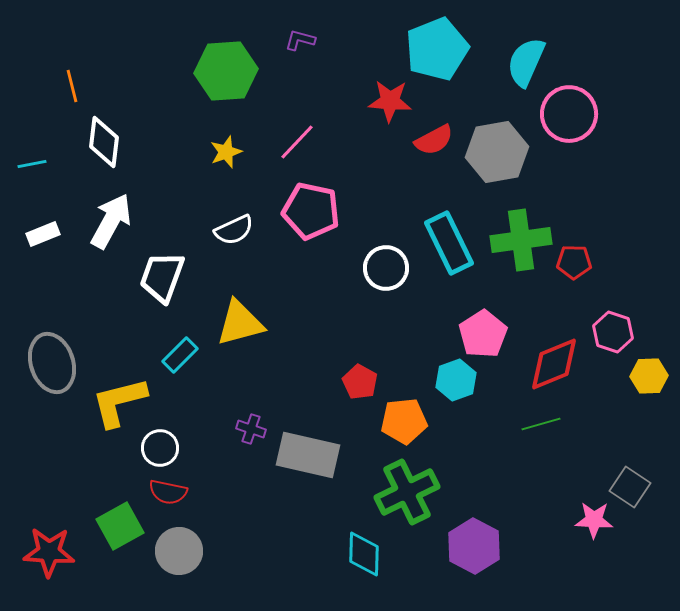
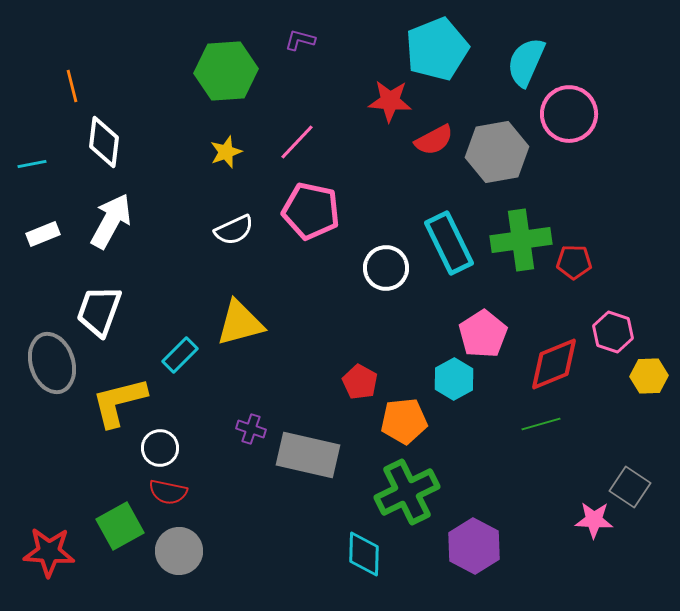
white trapezoid at (162, 277): moved 63 px left, 34 px down
cyan hexagon at (456, 380): moved 2 px left, 1 px up; rotated 9 degrees counterclockwise
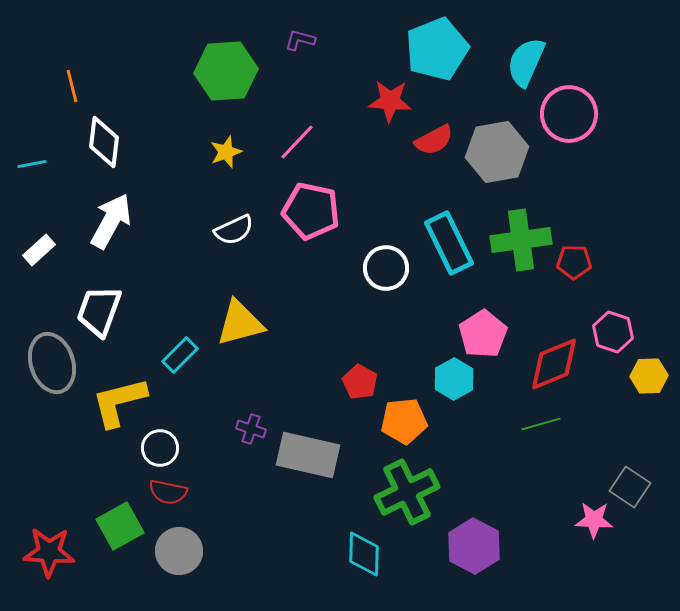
white rectangle at (43, 234): moved 4 px left, 16 px down; rotated 20 degrees counterclockwise
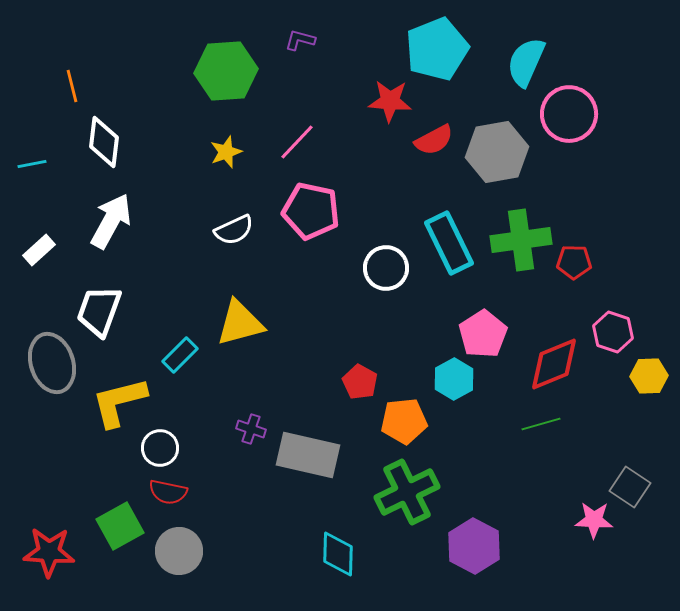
cyan diamond at (364, 554): moved 26 px left
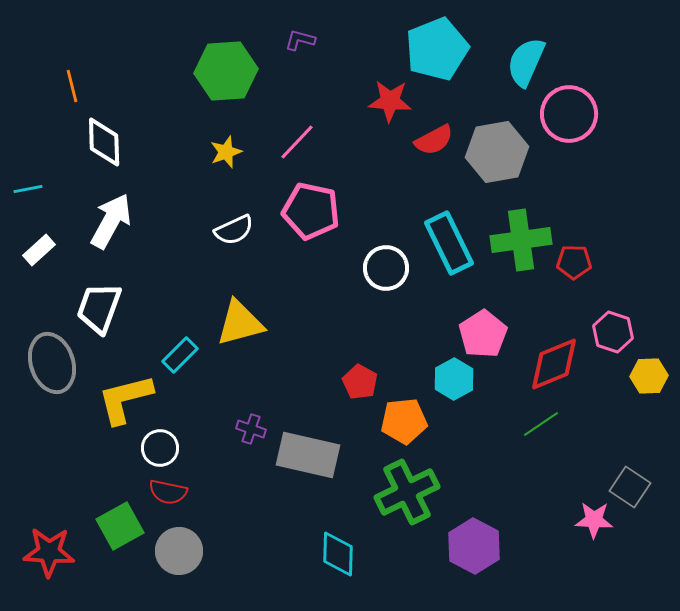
white diamond at (104, 142): rotated 9 degrees counterclockwise
cyan line at (32, 164): moved 4 px left, 25 px down
white trapezoid at (99, 311): moved 3 px up
yellow L-shape at (119, 402): moved 6 px right, 3 px up
green line at (541, 424): rotated 18 degrees counterclockwise
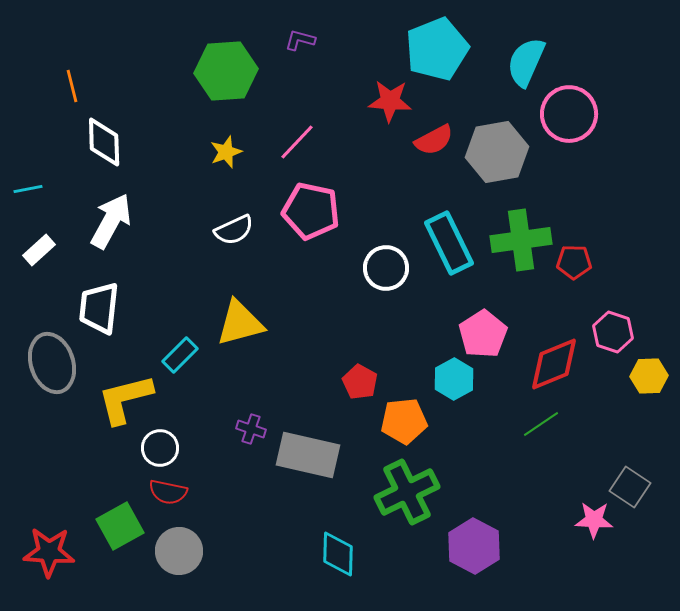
white trapezoid at (99, 308): rotated 14 degrees counterclockwise
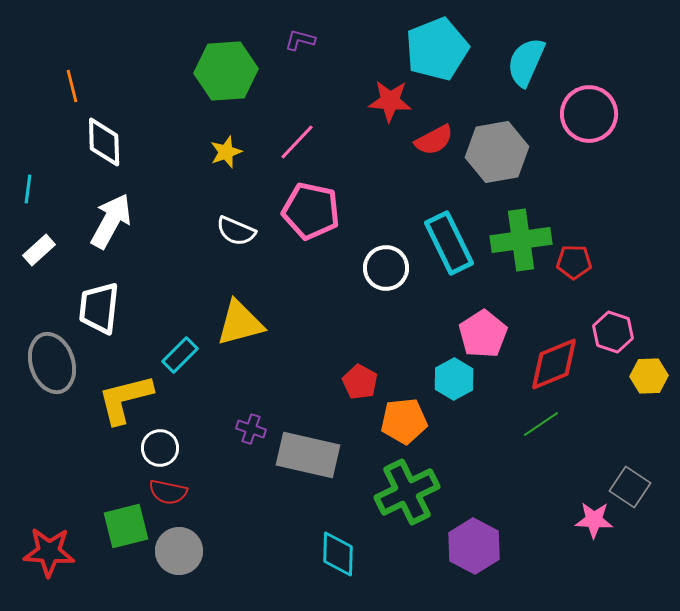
pink circle at (569, 114): moved 20 px right
cyan line at (28, 189): rotated 72 degrees counterclockwise
white semicircle at (234, 230): moved 2 px right, 1 px down; rotated 48 degrees clockwise
green square at (120, 526): moved 6 px right; rotated 15 degrees clockwise
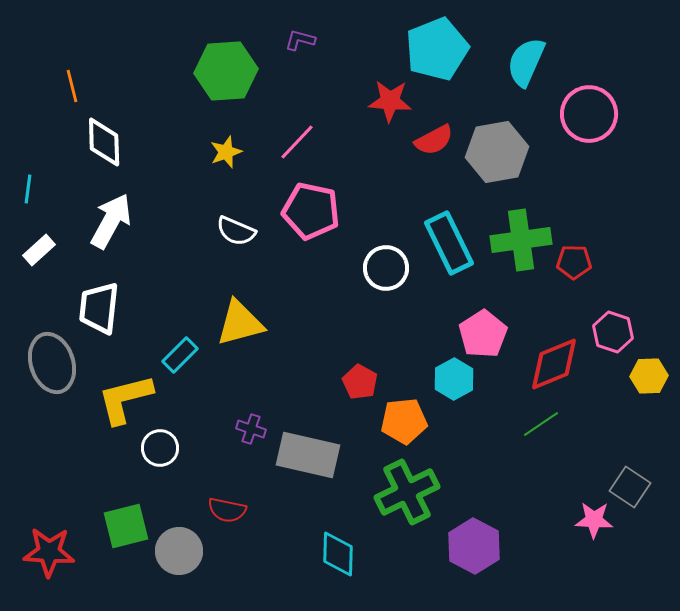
red semicircle at (168, 492): moved 59 px right, 18 px down
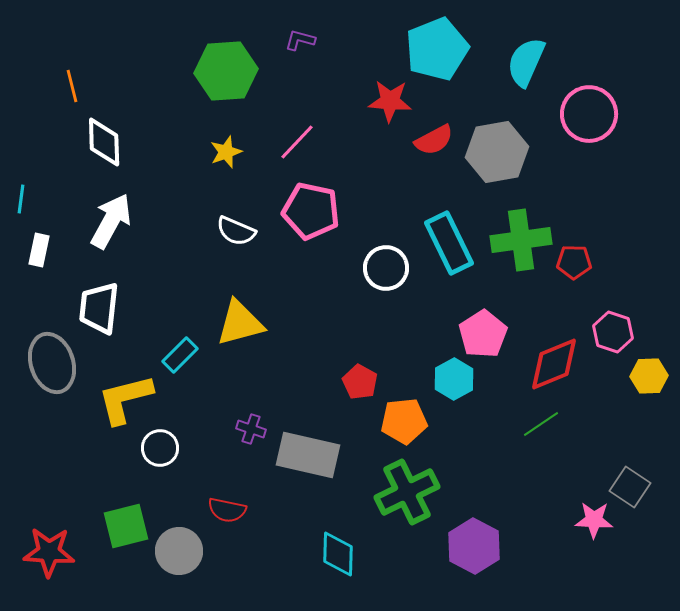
cyan line at (28, 189): moved 7 px left, 10 px down
white rectangle at (39, 250): rotated 36 degrees counterclockwise
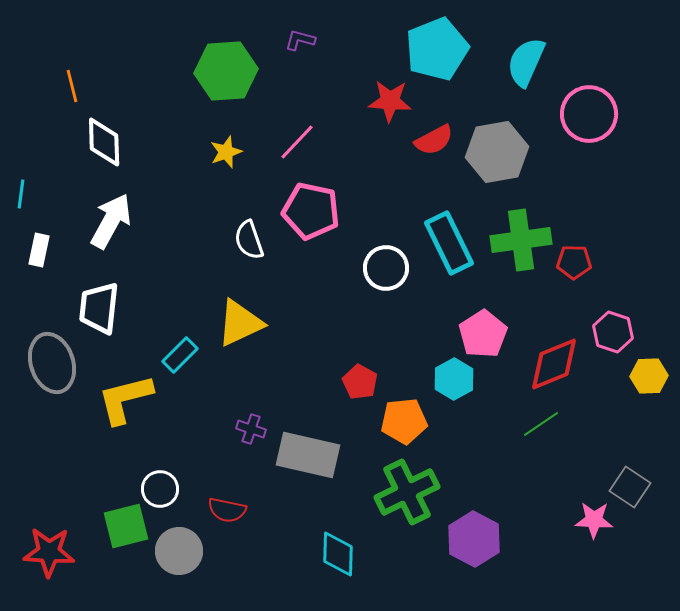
cyan line at (21, 199): moved 5 px up
white semicircle at (236, 231): moved 13 px right, 9 px down; rotated 48 degrees clockwise
yellow triangle at (240, 323): rotated 10 degrees counterclockwise
white circle at (160, 448): moved 41 px down
purple hexagon at (474, 546): moved 7 px up
